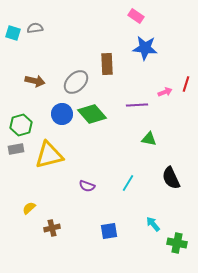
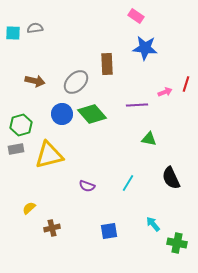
cyan square: rotated 14 degrees counterclockwise
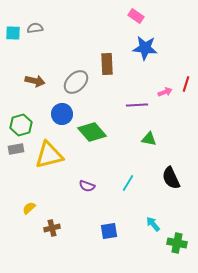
green diamond: moved 18 px down
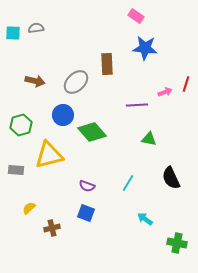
gray semicircle: moved 1 px right
blue circle: moved 1 px right, 1 px down
gray rectangle: moved 21 px down; rotated 14 degrees clockwise
cyan arrow: moved 8 px left, 5 px up; rotated 14 degrees counterclockwise
blue square: moved 23 px left, 18 px up; rotated 30 degrees clockwise
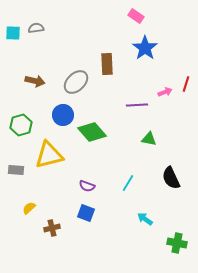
blue star: rotated 30 degrees clockwise
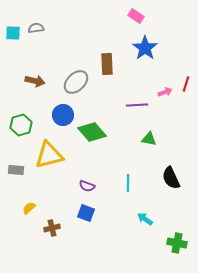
cyan line: rotated 30 degrees counterclockwise
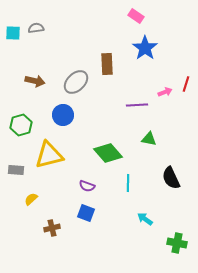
green diamond: moved 16 px right, 21 px down
yellow semicircle: moved 2 px right, 9 px up
